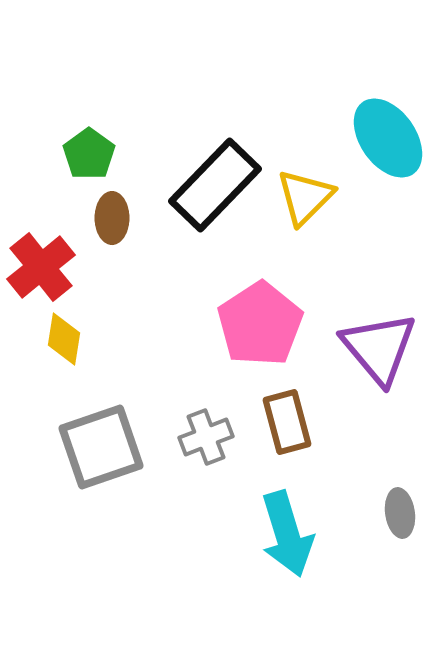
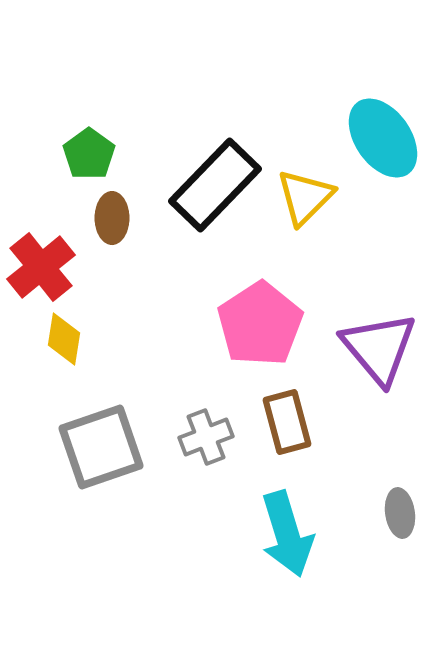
cyan ellipse: moved 5 px left
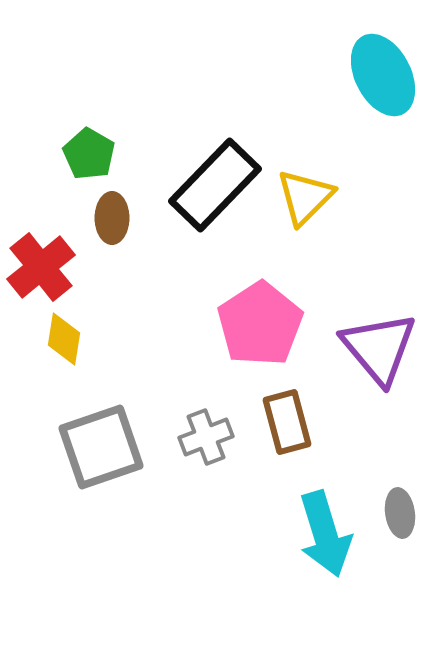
cyan ellipse: moved 63 px up; rotated 8 degrees clockwise
green pentagon: rotated 6 degrees counterclockwise
cyan arrow: moved 38 px right
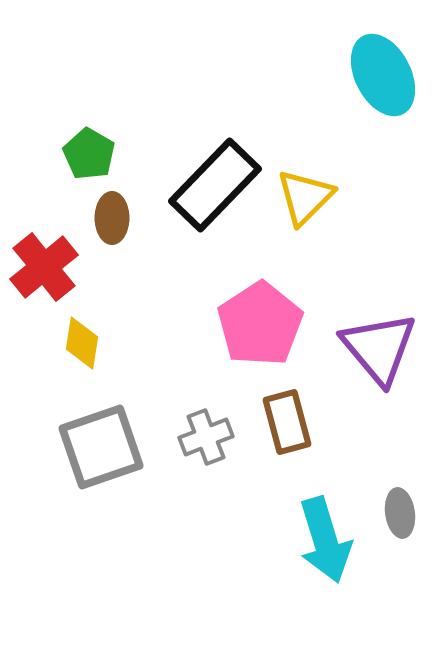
red cross: moved 3 px right
yellow diamond: moved 18 px right, 4 px down
cyan arrow: moved 6 px down
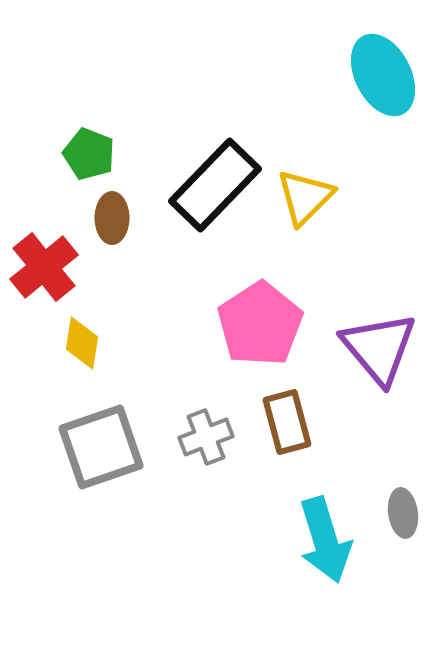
green pentagon: rotated 9 degrees counterclockwise
gray ellipse: moved 3 px right
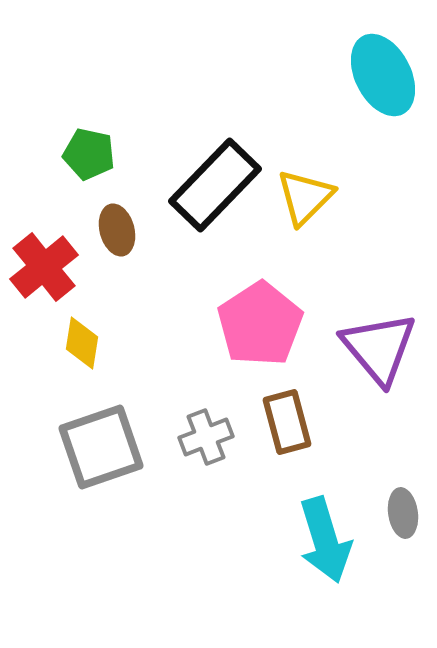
green pentagon: rotated 9 degrees counterclockwise
brown ellipse: moved 5 px right, 12 px down; rotated 15 degrees counterclockwise
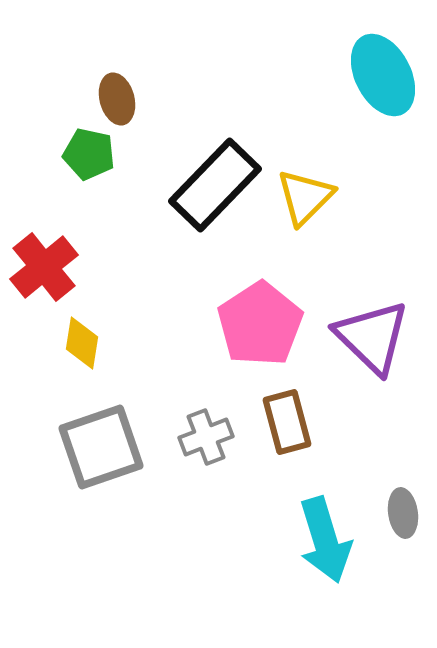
brown ellipse: moved 131 px up
purple triangle: moved 7 px left, 11 px up; rotated 6 degrees counterclockwise
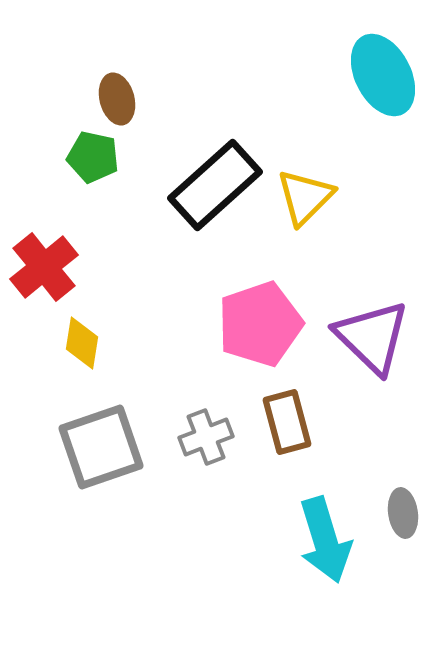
green pentagon: moved 4 px right, 3 px down
black rectangle: rotated 4 degrees clockwise
pink pentagon: rotated 14 degrees clockwise
